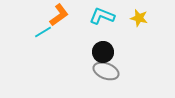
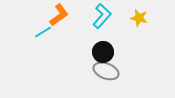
cyan L-shape: rotated 110 degrees clockwise
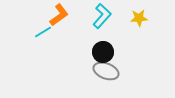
yellow star: rotated 18 degrees counterclockwise
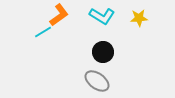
cyan L-shape: rotated 80 degrees clockwise
gray ellipse: moved 9 px left, 10 px down; rotated 15 degrees clockwise
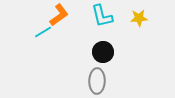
cyan L-shape: rotated 45 degrees clockwise
gray ellipse: rotated 55 degrees clockwise
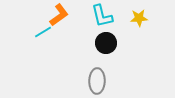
black circle: moved 3 px right, 9 px up
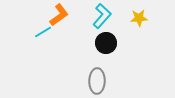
cyan L-shape: rotated 125 degrees counterclockwise
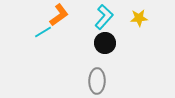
cyan L-shape: moved 2 px right, 1 px down
black circle: moved 1 px left
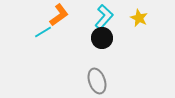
yellow star: rotated 30 degrees clockwise
black circle: moved 3 px left, 5 px up
gray ellipse: rotated 20 degrees counterclockwise
